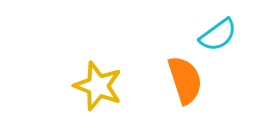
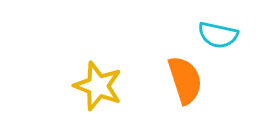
cyan semicircle: rotated 48 degrees clockwise
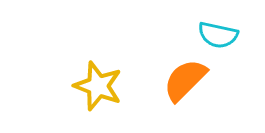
orange semicircle: rotated 117 degrees counterclockwise
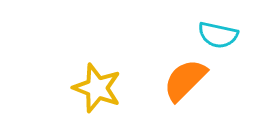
yellow star: moved 1 px left, 2 px down
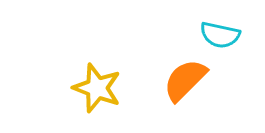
cyan semicircle: moved 2 px right
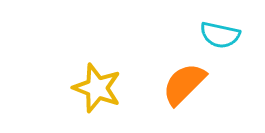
orange semicircle: moved 1 px left, 4 px down
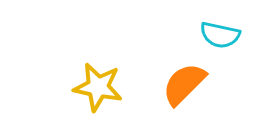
yellow star: moved 1 px right, 1 px up; rotated 9 degrees counterclockwise
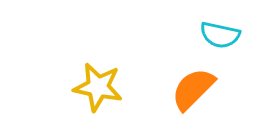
orange semicircle: moved 9 px right, 5 px down
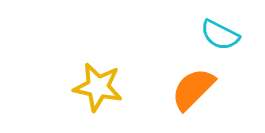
cyan semicircle: rotated 15 degrees clockwise
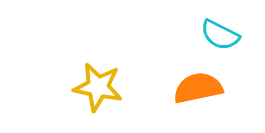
orange semicircle: moved 5 px right, 1 px up; rotated 33 degrees clockwise
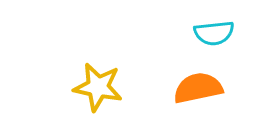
cyan semicircle: moved 6 px left, 2 px up; rotated 33 degrees counterclockwise
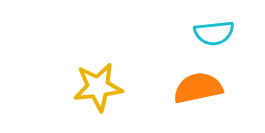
yellow star: rotated 18 degrees counterclockwise
